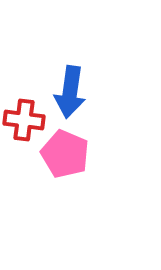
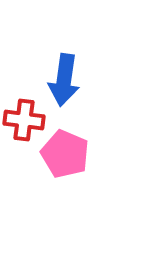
blue arrow: moved 6 px left, 12 px up
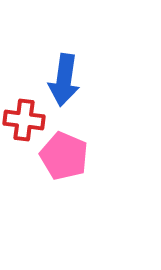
pink pentagon: moved 1 px left, 2 px down
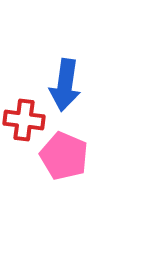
blue arrow: moved 1 px right, 5 px down
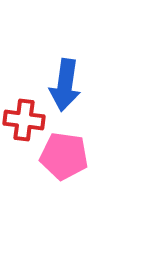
pink pentagon: rotated 15 degrees counterclockwise
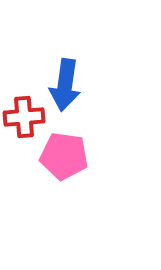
red cross: moved 3 px up; rotated 12 degrees counterclockwise
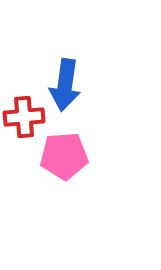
pink pentagon: rotated 12 degrees counterclockwise
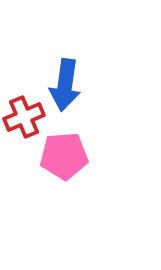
red cross: rotated 18 degrees counterclockwise
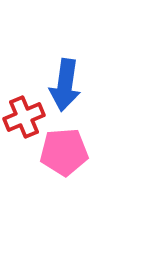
pink pentagon: moved 4 px up
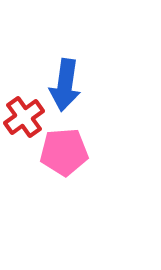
red cross: rotated 12 degrees counterclockwise
